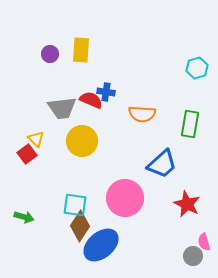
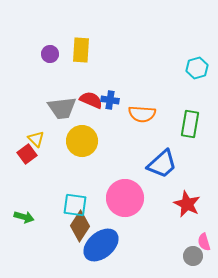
blue cross: moved 4 px right, 8 px down
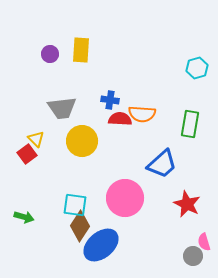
red semicircle: moved 29 px right, 19 px down; rotated 20 degrees counterclockwise
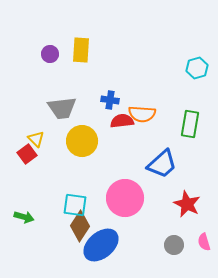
red semicircle: moved 2 px right, 2 px down; rotated 10 degrees counterclockwise
gray circle: moved 19 px left, 11 px up
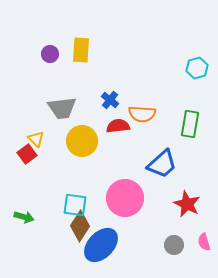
blue cross: rotated 30 degrees clockwise
red semicircle: moved 4 px left, 5 px down
blue ellipse: rotated 6 degrees counterclockwise
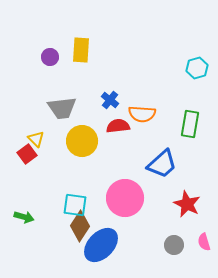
purple circle: moved 3 px down
